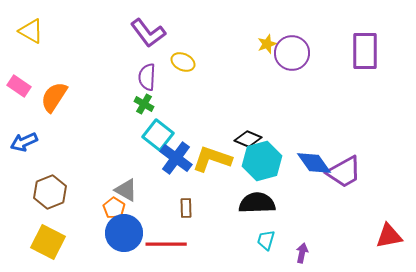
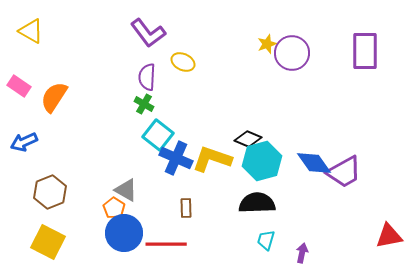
blue cross: rotated 12 degrees counterclockwise
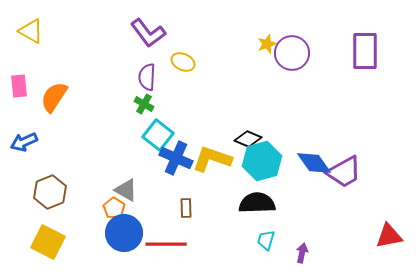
pink rectangle: rotated 50 degrees clockwise
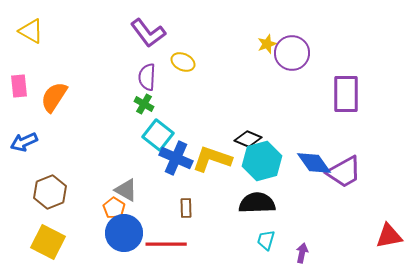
purple rectangle: moved 19 px left, 43 px down
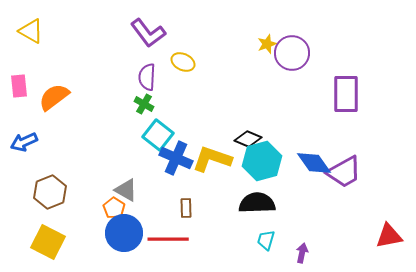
orange semicircle: rotated 20 degrees clockwise
red line: moved 2 px right, 5 px up
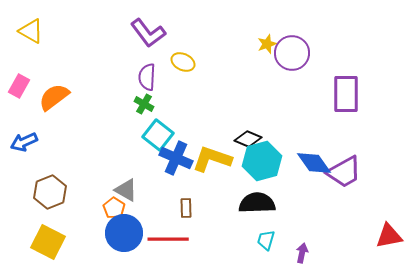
pink rectangle: rotated 35 degrees clockwise
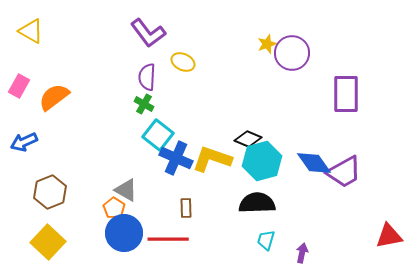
yellow square: rotated 16 degrees clockwise
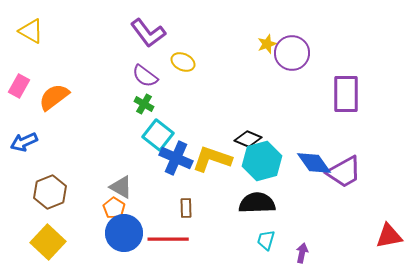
purple semicircle: moved 2 px left, 1 px up; rotated 56 degrees counterclockwise
gray triangle: moved 5 px left, 3 px up
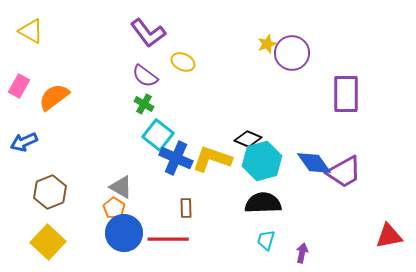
black semicircle: moved 6 px right
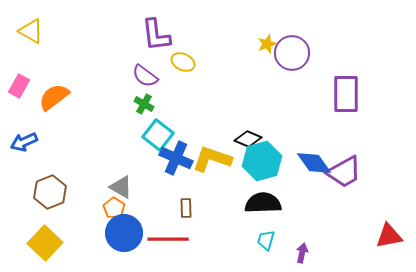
purple L-shape: moved 8 px right, 2 px down; rotated 30 degrees clockwise
yellow square: moved 3 px left, 1 px down
